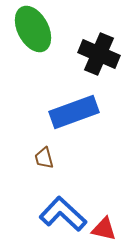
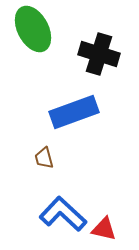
black cross: rotated 6 degrees counterclockwise
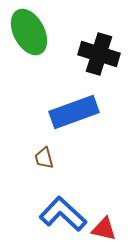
green ellipse: moved 4 px left, 3 px down
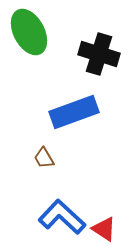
brown trapezoid: rotated 15 degrees counterclockwise
blue L-shape: moved 1 px left, 3 px down
red triangle: rotated 20 degrees clockwise
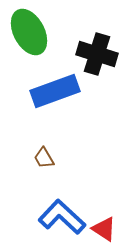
black cross: moved 2 px left
blue rectangle: moved 19 px left, 21 px up
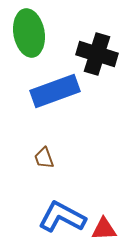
green ellipse: moved 1 px down; rotated 18 degrees clockwise
brown trapezoid: rotated 10 degrees clockwise
blue L-shape: rotated 15 degrees counterclockwise
red triangle: rotated 36 degrees counterclockwise
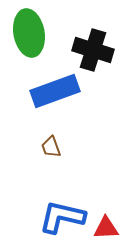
black cross: moved 4 px left, 4 px up
brown trapezoid: moved 7 px right, 11 px up
blue L-shape: rotated 15 degrees counterclockwise
red triangle: moved 2 px right, 1 px up
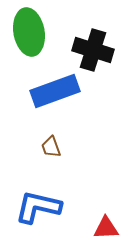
green ellipse: moved 1 px up
blue L-shape: moved 24 px left, 10 px up
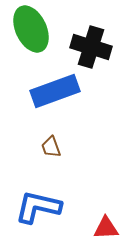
green ellipse: moved 2 px right, 3 px up; rotated 15 degrees counterclockwise
black cross: moved 2 px left, 3 px up
